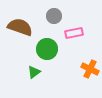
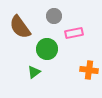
brown semicircle: rotated 145 degrees counterclockwise
orange cross: moved 1 px left, 1 px down; rotated 18 degrees counterclockwise
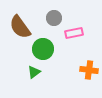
gray circle: moved 2 px down
green circle: moved 4 px left
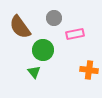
pink rectangle: moved 1 px right, 1 px down
green circle: moved 1 px down
green triangle: rotated 32 degrees counterclockwise
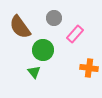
pink rectangle: rotated 36 degrees counterclockwise
orange cross: moved 2 px up
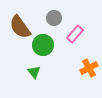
green circle: moved 5 px up
orange cross: rotated 36 degrees counterclockwise
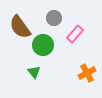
orange cross: moved 2 px left, 5 px down
